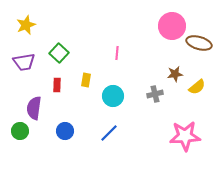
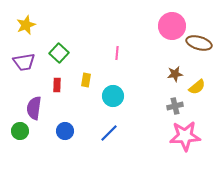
gray cross: moved 20 px right, 12 px down
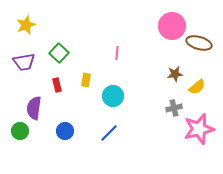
red rectangle: rotated 16 degrees counterclockwise
gray cross: moved 1 px left, 2 px down
pink star: moved 14 px right, 7 px up; rotated 12 degrees counterclockwise
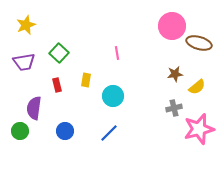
pink line: rotated 16 degrees counterclockwise
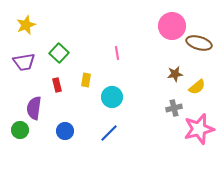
cyan circle: moved 1 px left, 1 px down
green circle: moved 1 px up
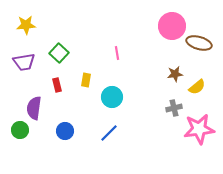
yellow star: rotated 18 degrees clockwise
pink star: rotated 8 degrees clockwise
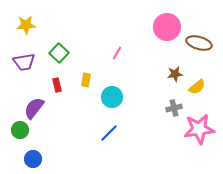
pink circle: moved 5 px left, 1 px down
pink line: rotated 40 degrees clockwise
purple semicircle: rotated 30 degrees clockwise
blue circle: moved 32 px left, 28 px down
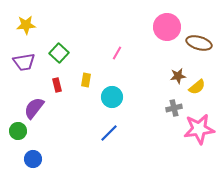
brown star: moved 3 px right, 2 px down
green circle: moved 2 px left, 1 px down
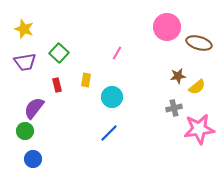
yellow star: moved 2 px left, 4 px down; rotated 24 degrees clockwise
purple trapezoid: moved 1 px right
green circle: moved 7 px right
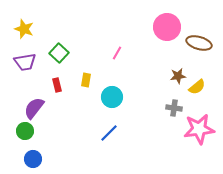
gray cross: rotated 21 degrees clockwise
